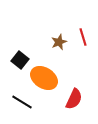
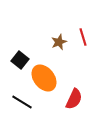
orange ellipse: rotated 20 degrees clockwise
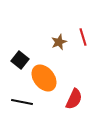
black line: rotated 20 degrees counterclockwise
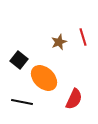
black square: moved 1 px left
orange ellipse: rotated 8 degrees counterclockwise
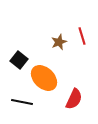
red line: moved 1 px left, 1 px up
